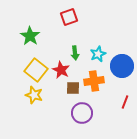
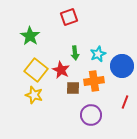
purple circle: moved 9 px right, 2 px down
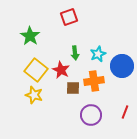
red line: moved 10 px down
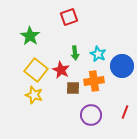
cyan star: rotated 21 degrees counterclockwise
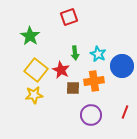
yellow star: rotated 24 degrees counterclockwise
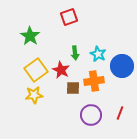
yellow square: rotated 15 degrees clockwise
red line: moved 5 px left, 1 px down
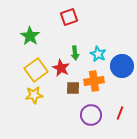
red star: moved 2 px up
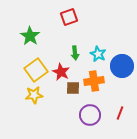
red star: moved 4 px down
purple circle: moved 1 px left
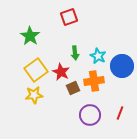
cyan star: moved 2 px down
brown square: rotated 24 degrees counterclockwise
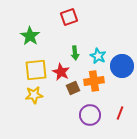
yellow square: rotated 30 degrees clockwise
